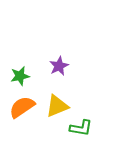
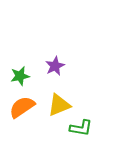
purple star: moved 4 px left
yellow triangle: moved 2 px right, 1 px up
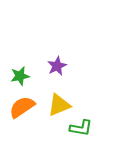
purple star: moved 2 px right
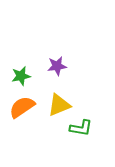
purple star: rotated 18 degrees clockwise
green star: moved 1 px right
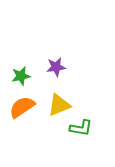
purple star: moved 1 px left, 1 px down
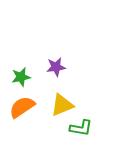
green star: moved 1 px down
yellow triangle: moved 3 px right
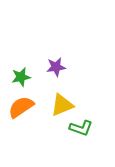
orange semicircle: moved 1 px left
green L-shape: rotated 10 degrees clockwise
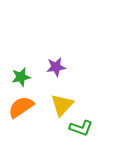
yellow triangle: rotated 25 degrees counterclockwise
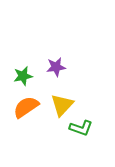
green star: moved 2 px right, 1 px up
orange semicircle: moved 5 px right
